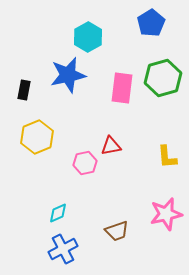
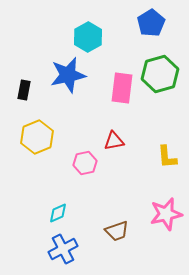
green hexagon: moved 3 px left, 4 px up
red triangle: moved 3 px right, 5 px up
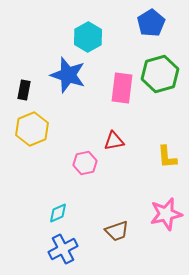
blue star: rotated 30 degrees clockwise
yellow hexagon: moved 5 px left, 8 px up
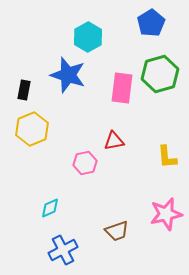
cyan diamond: moved 8 px left, 5 px up
blue cross: moved 1 px down
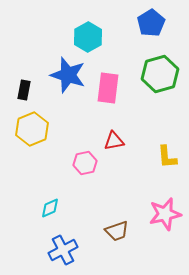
pink rectangle: moved 14 px left
pink star: moved 1 px left
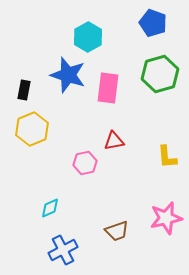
blue pentagon: moved 2 px right; rotated 20 degrees counterclockwise
pink star: moved 1 px right, 4 px down
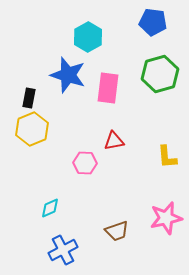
blue pentagon: moved 1 px up; rotated 12 degrees counterclockwise
black rectangle: moved 5 px right, 8 px down
pink hexagon: rotated 15 degrees clockwise
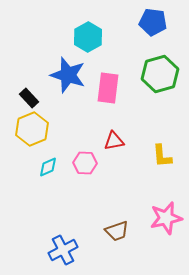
black rectangle: rotated 54 degrees counterclockwise
yellow L-shape: moved 5 px left, 1 px up
cyan diamond: moved 2 px left, 41 px up
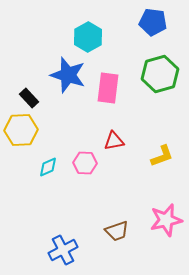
yellow hexagon: moved 11 px left, 1 px down; rotated 20 degrees clockwise
yellow L-shape: rotated 105 degrees counterclockwise
pink star: moved 2 px down
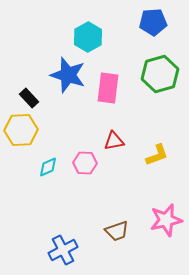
blue pentagon: rotated 12 degrees counterclockwise
yellow L-shape: moved 5 px left, 1 px up
